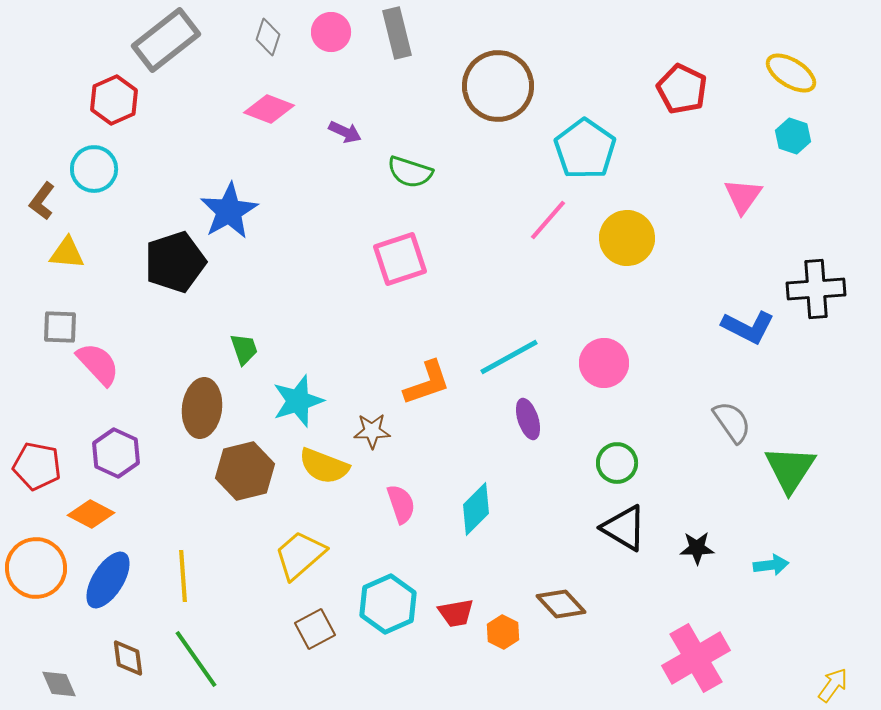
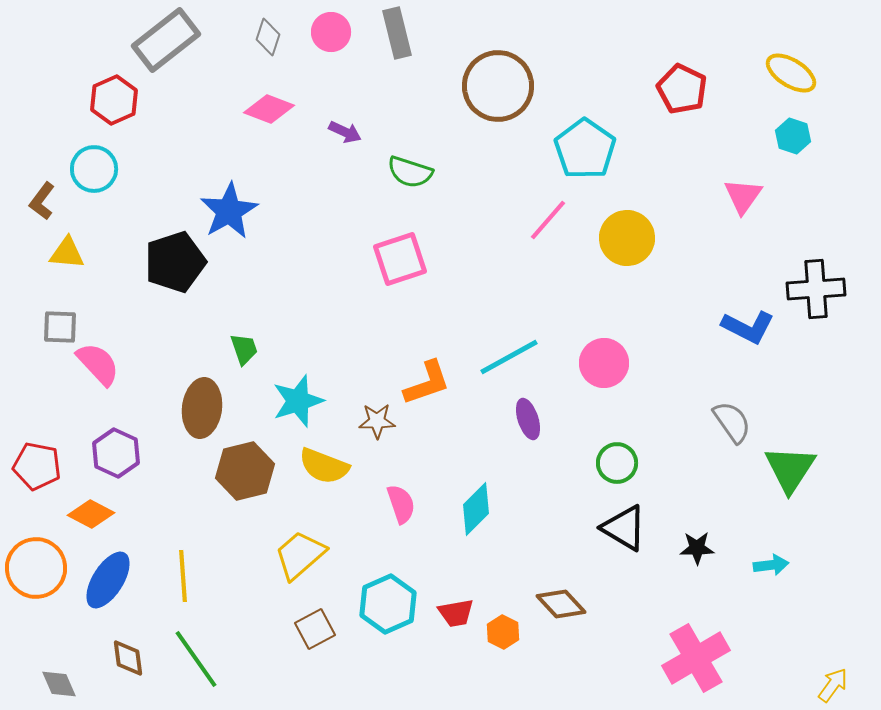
brown star at (372, 431): moved 5 px right, 10 px up
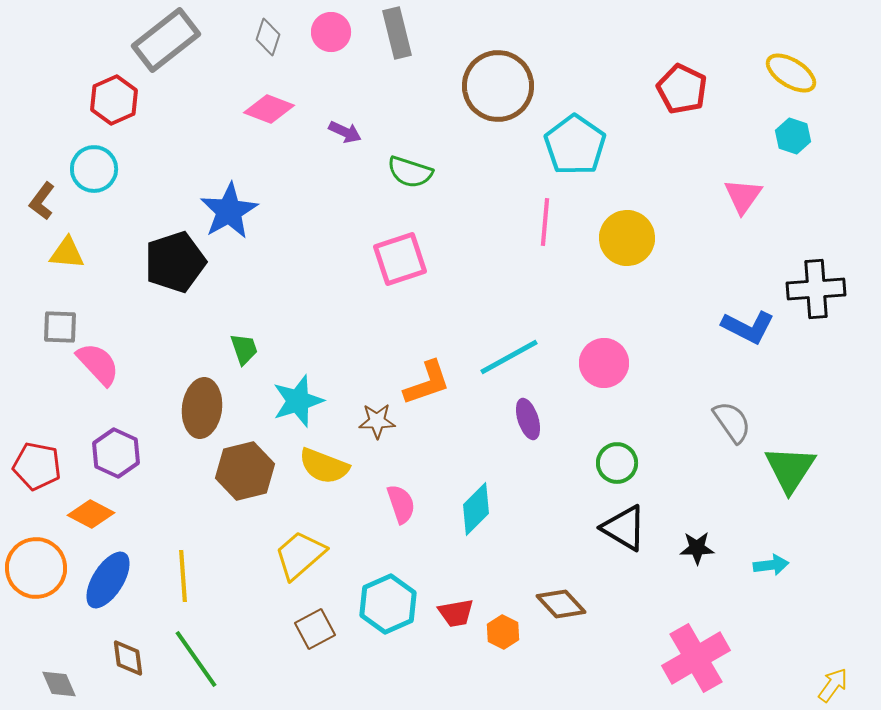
cyan pentagon at (585, 149): moved 10 px left, 4 px up
pink line at (548, 220): moved 3 px left, 2 px down; rotated 36 degrees counterclockwise
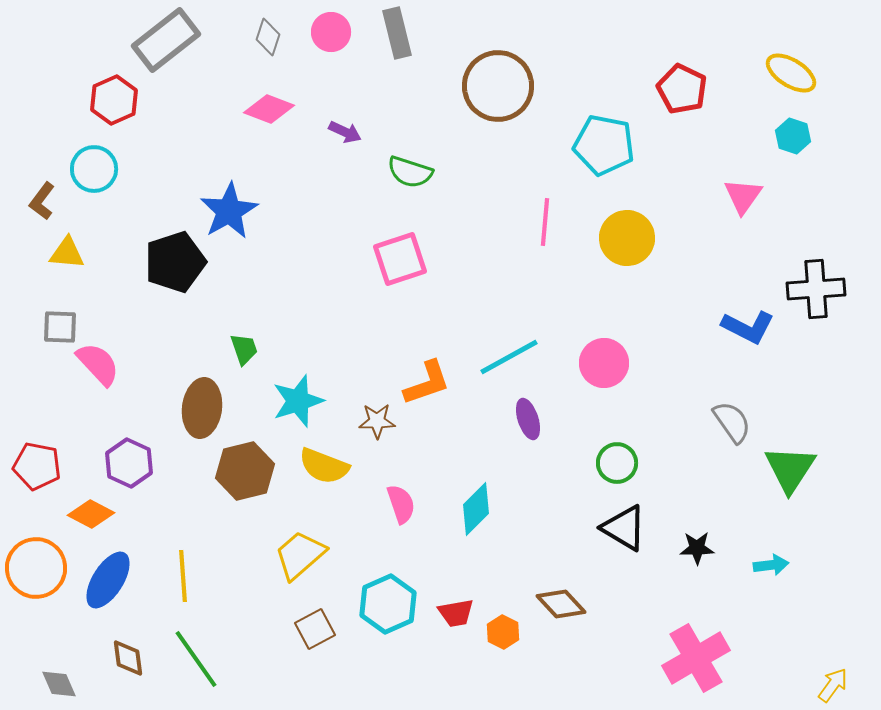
cyan pentagon at (575, 145): moved 29 px right; rotated 24 degrees counterclockwise
purple hexagon at (116, 453): moved 13 px right, 10 px down
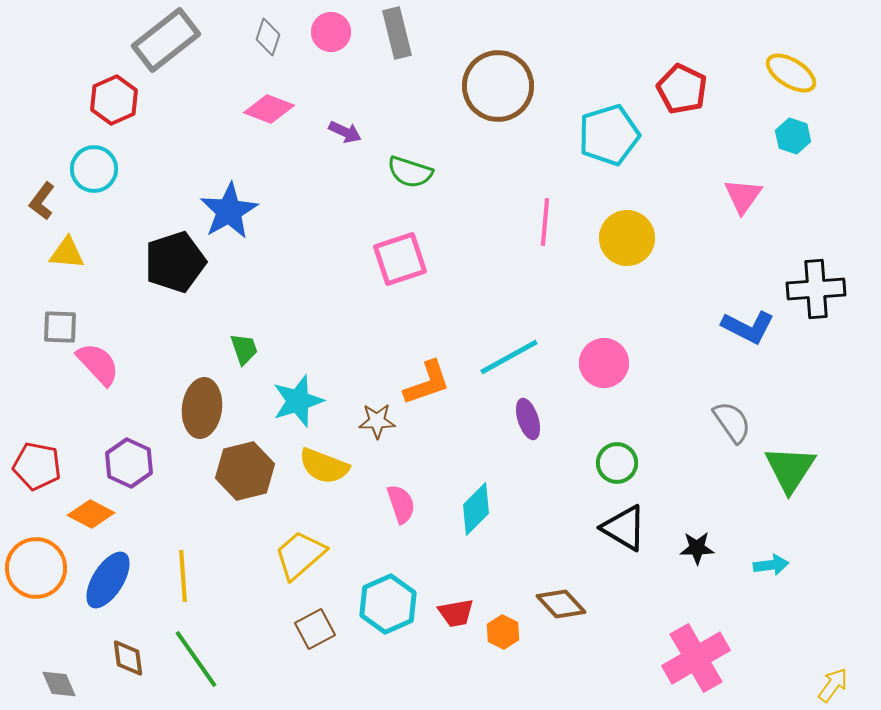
cyan pentagon at (604, 145): moved 5 px right, 10 px up; rotated 28 degrees counterclockwise
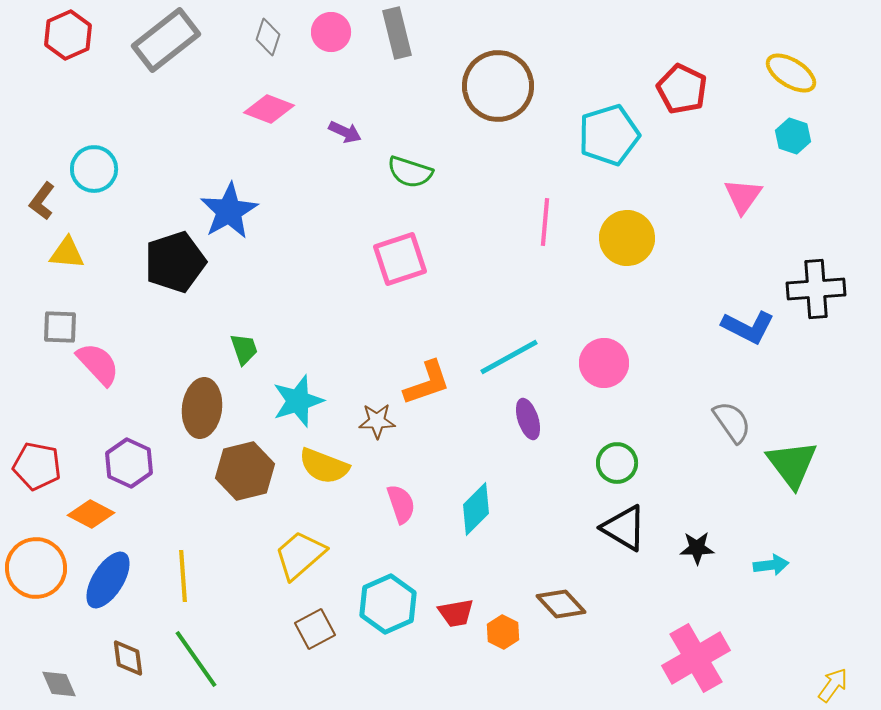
red hexagon at (114, 100): moved 46 px left, 65 px up
green triangle at (790, 469): moved 2 px right, 5 px up; rotated 10 degrees counterclockwise
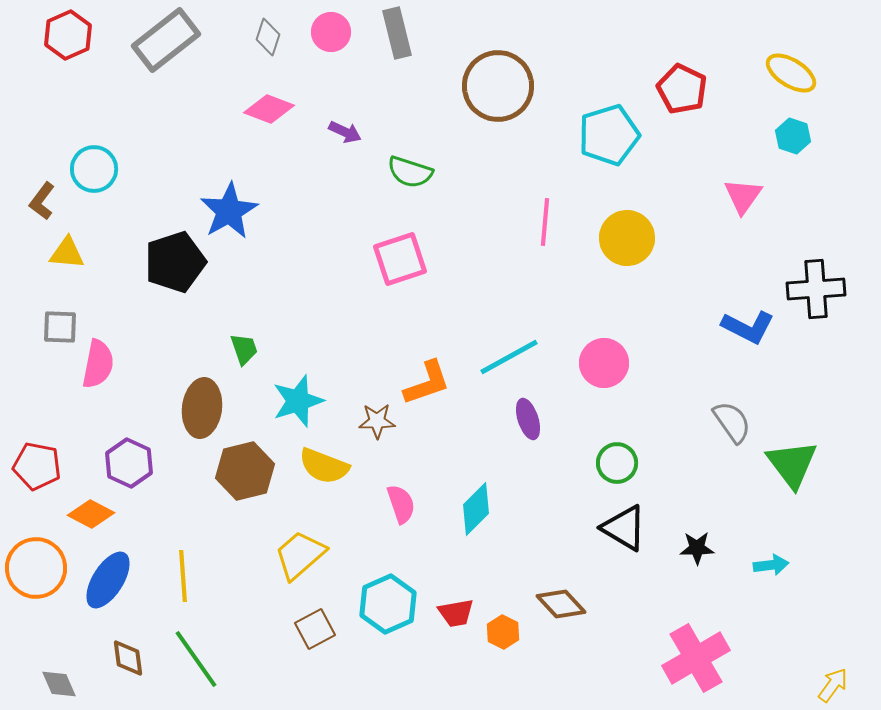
pink semicircle at (98, 364): rotated 54 degrees clockwise
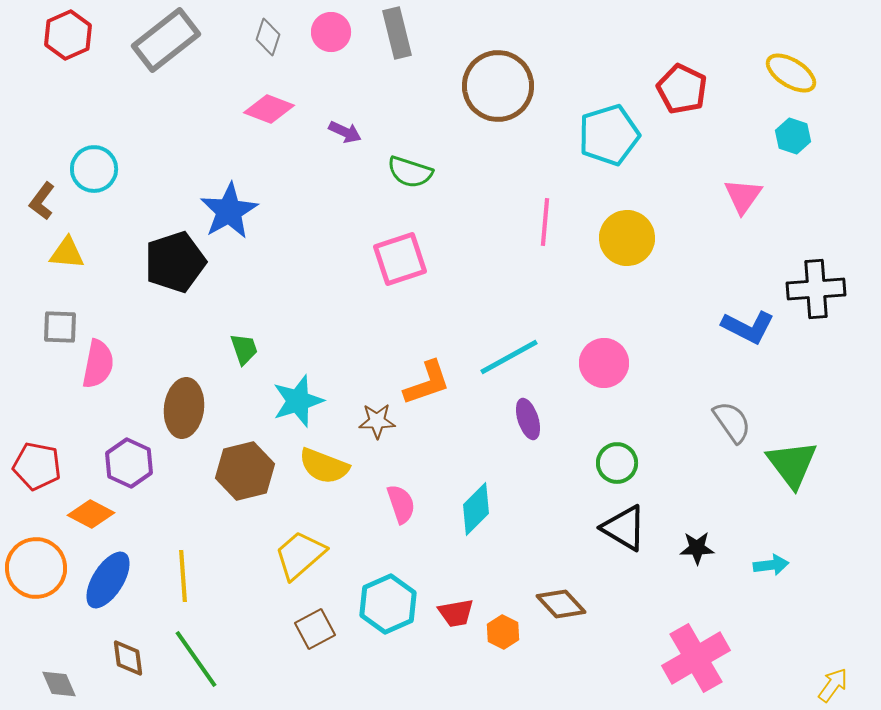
brown ellipse at (202, 408): moved 18 px left
